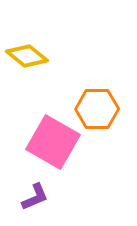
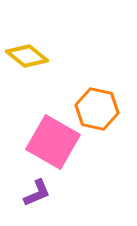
orange hexagon: rotated 12 degrees clockwise
purple L-shape: moved 2 px right, 4 px up
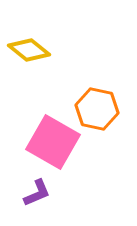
yellow diamond: moved 2 px right, 6 px up
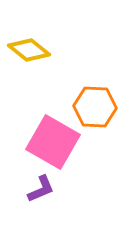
orange hexagon: moved 2 px left, 2 px up; rotated 9 degrees counterclockwise
purple L-shape: moved 4 px right, 4 px up
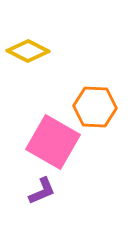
yellow diamond: moved 1 px left, 1 px down; rotated 12 degrees counterclockwise
purple L-shape: moved 1 px right, 2 px down
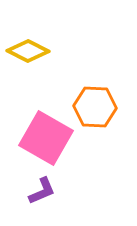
pink square: moved 7 px left, 4 px up
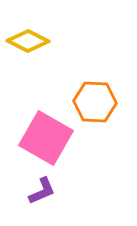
yellow diamond: moved 10 px up
orange hexagon: moved 5 px up
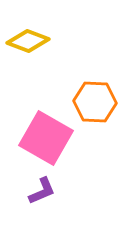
yellow diamond: rotated 6 degrees counterclockwise
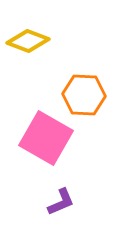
orange hexagon: moved 11 px left, 7 px up
purple L-shape: moved 19 px right, 11 px down
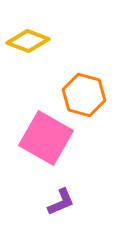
orange hexagon: rotated 12 degrees clockwise
